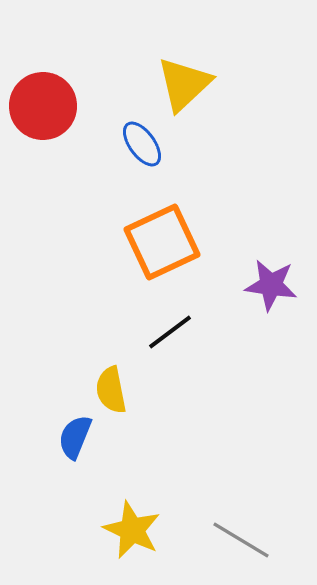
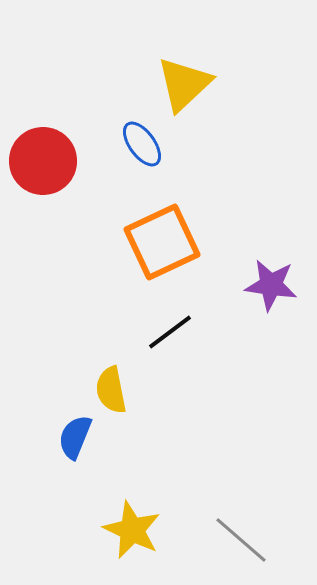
red circle: moved 55 px down
gray line: rotated 10 degrees clockwise
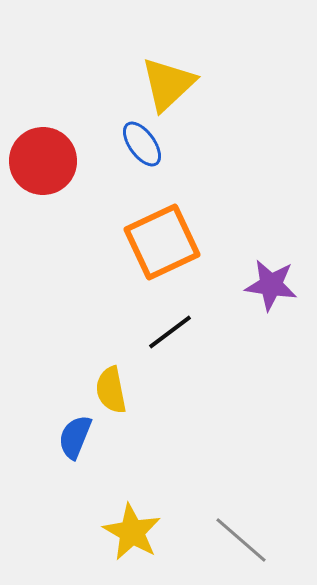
yellow triangle: moved 16 px left
yellow star: moved 2 px down; rotated 4 degrees clockwise
